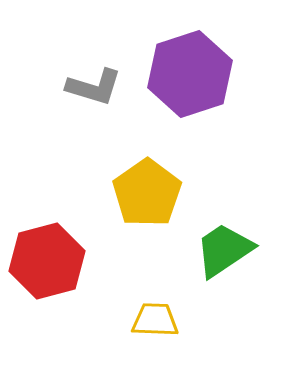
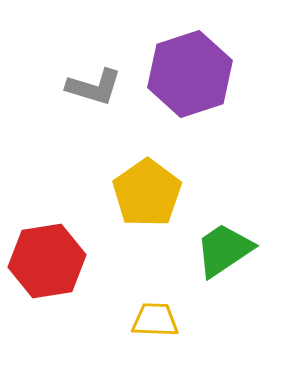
red hexagon: rotated 6 degrees clockwise
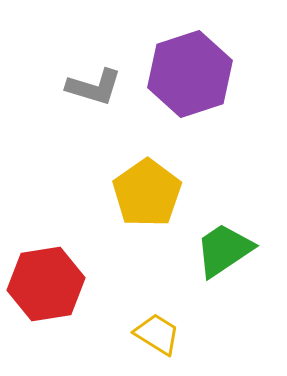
red hexagon: moved 1 px left, 23 px down
yellow trapezoid: moved 2 px right, 14 px down; rotated 30 degrees clockwise
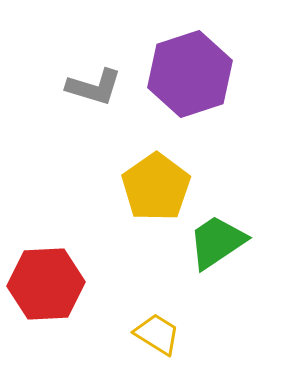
yellow pentagon: moved 9 px right, 6 px up
green trapezoid: moved 7 px left, 8 px up
red hexagon: rotated 6 degrees clockwise
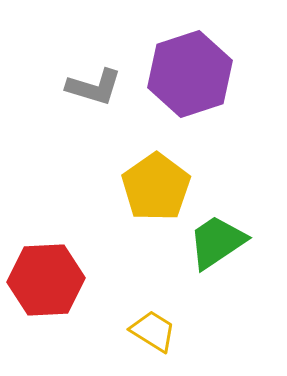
red hexagon: moved 4 px up
yellow trapezoid: moved 4 px left, 3 px up
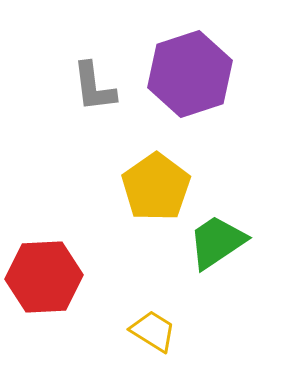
gray L-shape: rotated 66 degrees clockwise
red hexagon: moved 2 px left, 3 px up
